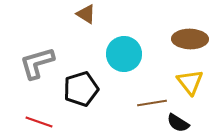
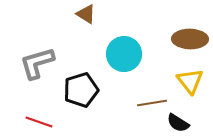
yellow triangle: moved 1 px up
black pentagon: moved 1 px down
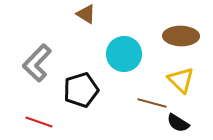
brown ellipse: moved 9 px left, 3 px up
gray L-shape: rotated 30 degrees counterclockwise
yellow triangle: moved 9 px left, 1 px up; rotated 8 degrees counterclockwise
brown line: rotated 24 degrees clockwise
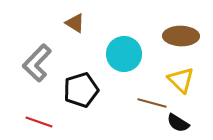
brown triangle: moved 11 px left, 9 px down
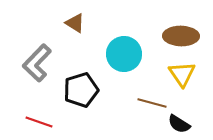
yellow triangle: moved 1 px right, 6 px up; rotated 12 degrees clockwise
black semicircle: moved 1 px right, 1 px down
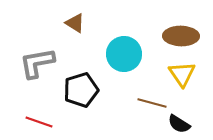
gray L-shape: rotated 36 degrees clockwise
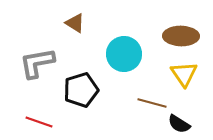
yellow triangle: moved 2 px right
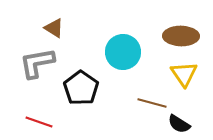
brown triangle: moved 21 px left, 5 px down
cyan circle: moved 1 px left, 2 px up
black pentagon: moved 2 px up; rotated 20 degrees counterclockwise
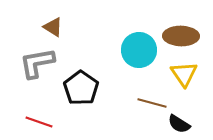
brown triangle: moved 1 px left, 1 px up
cyan circle: moved 16 px right, 2 px up
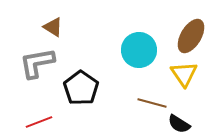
brown ellipse: moved 10 px right; rotated 60 degrees counterclockwise
red line: rotated 40 degrees counterclockwise
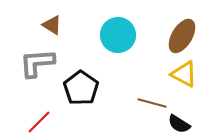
brown triangle: moved 1 px left, 2 px up
brown ellipse: moved 9 px left
cyan circle: moved 21 px left, 15 px up
gray L-shape: rotated 6 degrees clockwise
yellow triangle: rotated 28 degrees counterclockwise
red line: rotated 24 degrees counterclockwise
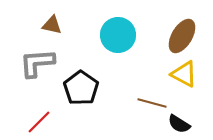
brown triangle: rotated 20 degrees counterclockwise
